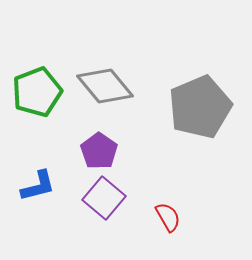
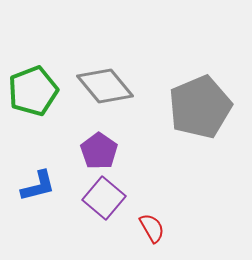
green pentagon: moved 4 px left, 1 px up
red semicircle: moved 16 px left, 11 px down
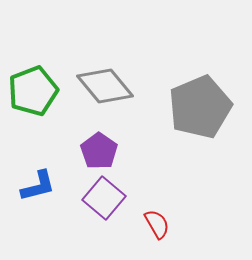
red semicircle: moved 5 px right, 4 px up
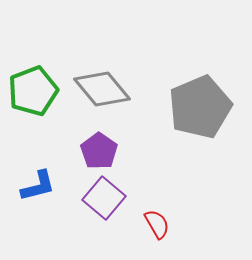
gray diamond: moved 3 px left, 3 px down
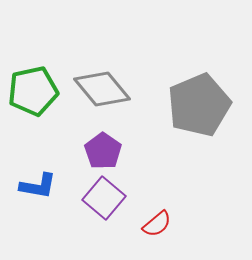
green pentagon: rotated 9 degrees clockwise
gray pentagon: moved 1 px left, 2 px up
purple pentagon: moved 4 px right
blue L-shape: rotated 24 degrees clockwise
red semicircle: rotated 80 degrees clockwise
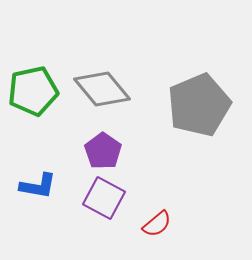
purple square: rotated 12 degrees counterclockwise
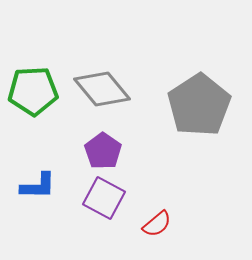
green pentagon: rotated 9 degrees clockwise
gray pentagon: rotated 10 degrees counterclockwise
blue L-shape: rotated 9 degrees counterclockwise
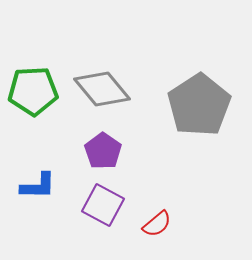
purple square: moved 1 px left, 7 px down
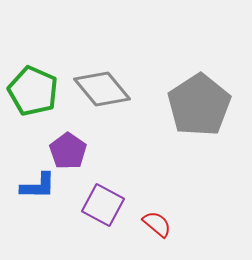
green pentagon: rotated 27 degrees clockwise
purple pentagon: moved 35 px left
red semicircle: rotated 100 degrees counterclockwise
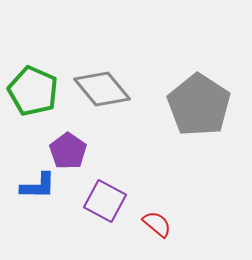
gray pentagon: rotated 6 degrees counterclockwise
purple square: moved 2 px right, 4 px up
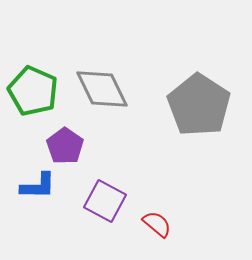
gray diamond: rotated 14 degrees clockwise
purple pentagon: moved 3 px left, 5 px up
